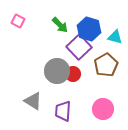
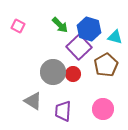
pink square: moved 5 px down
gray circle: moved 4 px left, 1 px down
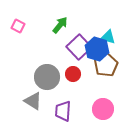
green arrow: rotated 96 degrees counterclockwise
blue hexagon: moved 8 px right, 20 px down
cyan triangle: moved 7 px left
gray circle: moved 6 px left, 5 px down
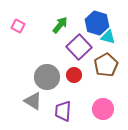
blue hexagon: moved 26 px up
red circle: moved 1 px right, 1 px down
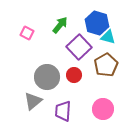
pink square: moved 9 px right, 7 px down
gray triangle: rotated 48 degrees clockwise
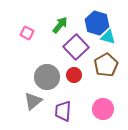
purple square: moved 3 px left
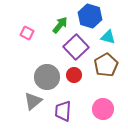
blue hexagon: moved 7 px left, 7 px up
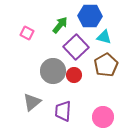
blue hexagon: rotated 15 degrees counterclockwise
cyan triangle: moved 4 px left
gray circle: moved 6 px right, 6 px up
gray triangle: moved 1 px left, 1 px down
pink circle: moved 8 px down
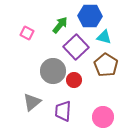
brown pentagon: rotated 10 degrees counterclockwise
red circle: moved 5 px down
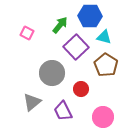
gray circle: moved 1 px left, 2 px down
red circle: moved 7 px right, 9 px down
purple trapezoid: rotated 30 degrees counterclockwise
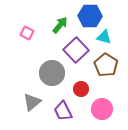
purple square: moved 3 px down
pink circle: moved 1 px left, 8 px up
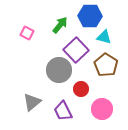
gray circle: moved 7 px right, 3 px up
